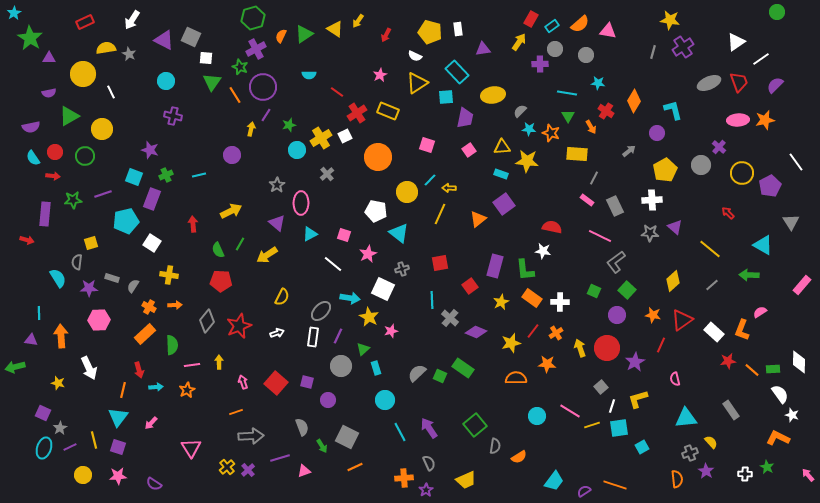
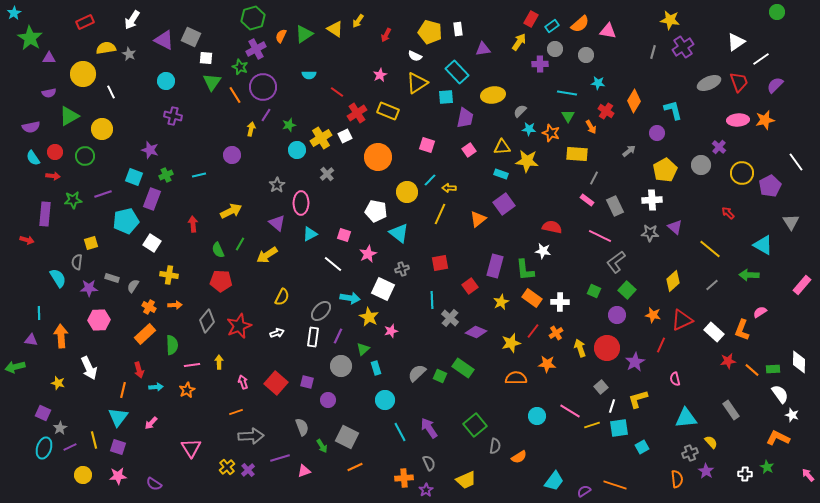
red triangle at (682, 320): rotated 10 degrees clockwise
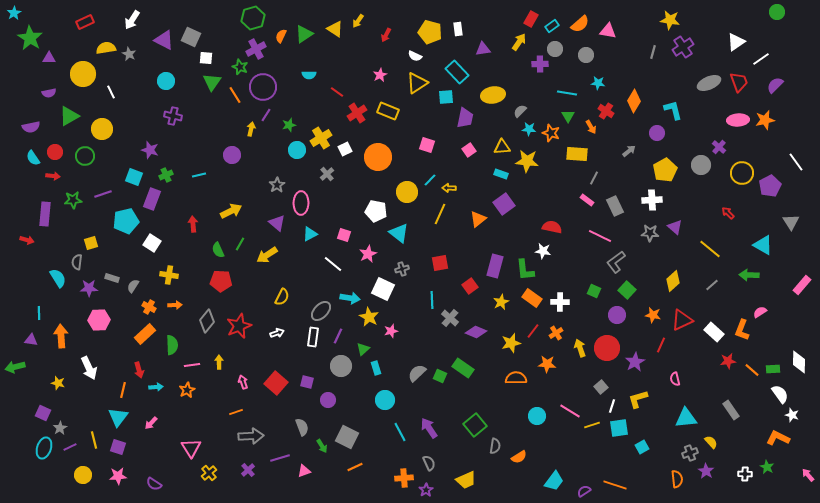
white square at (345, 136): moved 13 px down
yellow cross at (227, 467): moved 18 px left, 6 px down
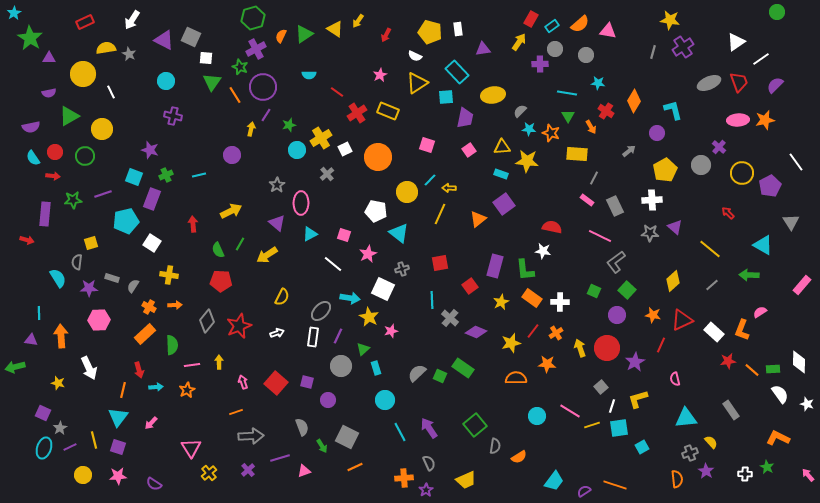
white star at (792, 415): moved 15 px right, 11 px up
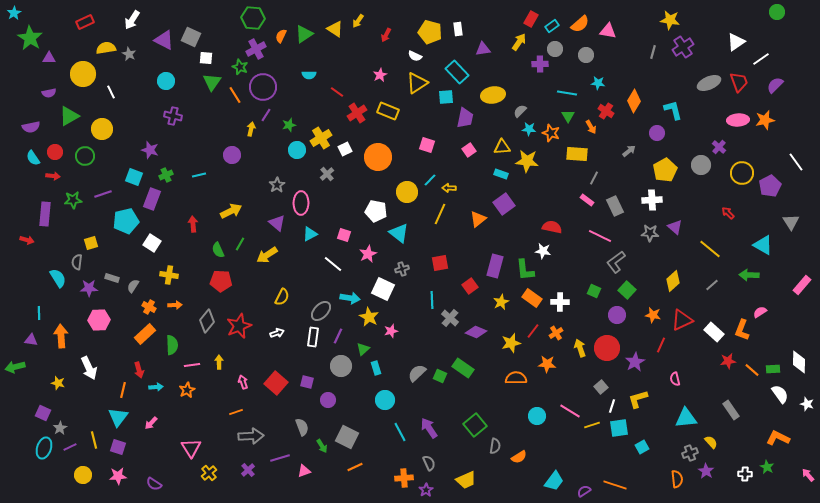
green hexagon at (253, 18): rotated 20 degrees clockwise
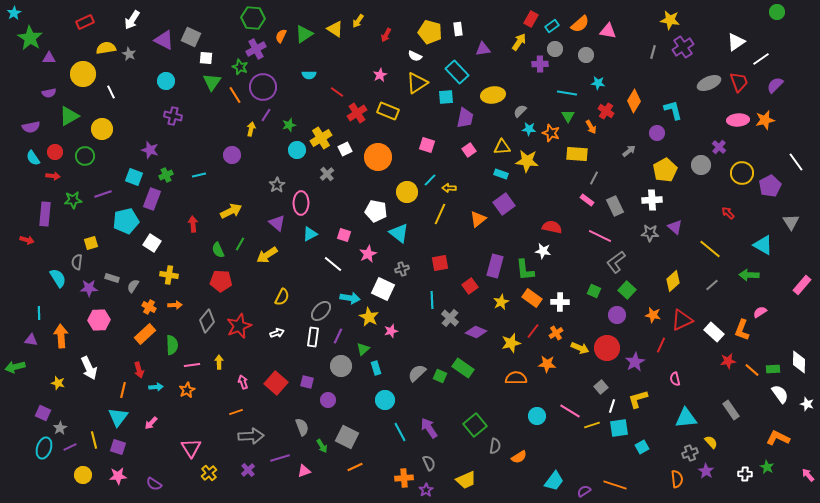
yellow arrow at (580, 348): rotated 132 degrees clockwise
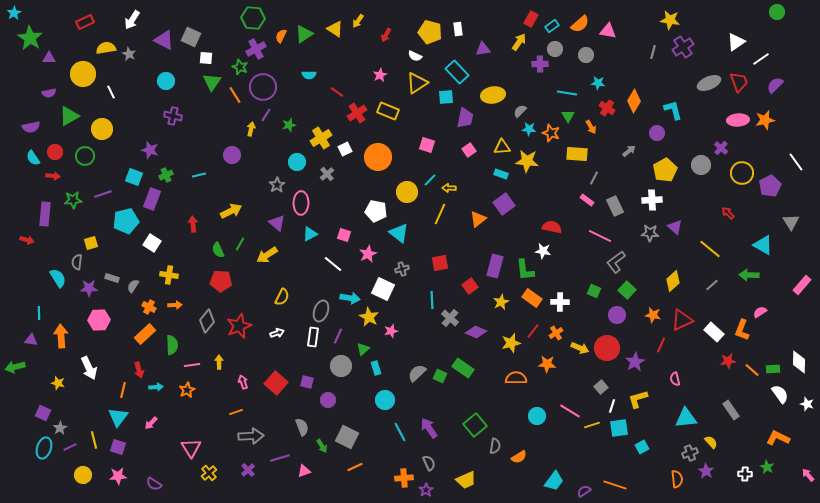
red cross at (606, 111): moved 1 px right, 3 px up
purple cross at (719, 147): moved 2 px right, 1 px down
cyan circle at (297, 150): moved 12 px down
gray ellipse at (321, 311): rotated 25 degrees counterclockwise
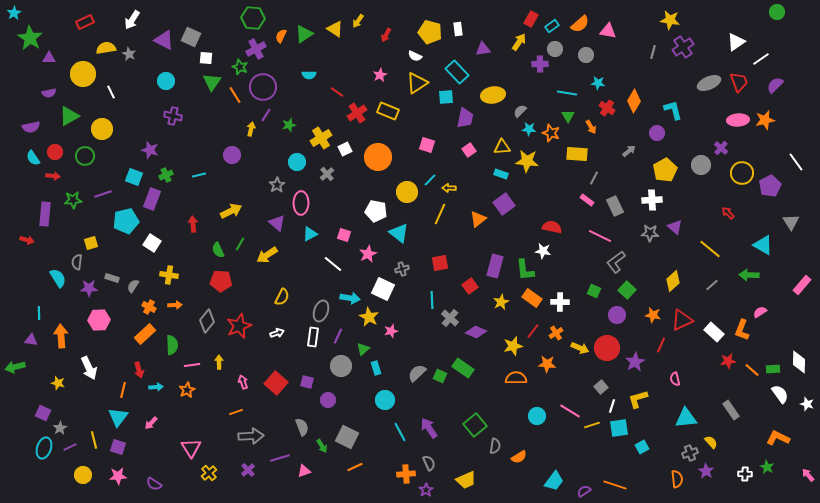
yellow star at (511, 343): moved 2 px right, 3 px down
orange cross at (404, 478): moved 2 px right, 4 px up
